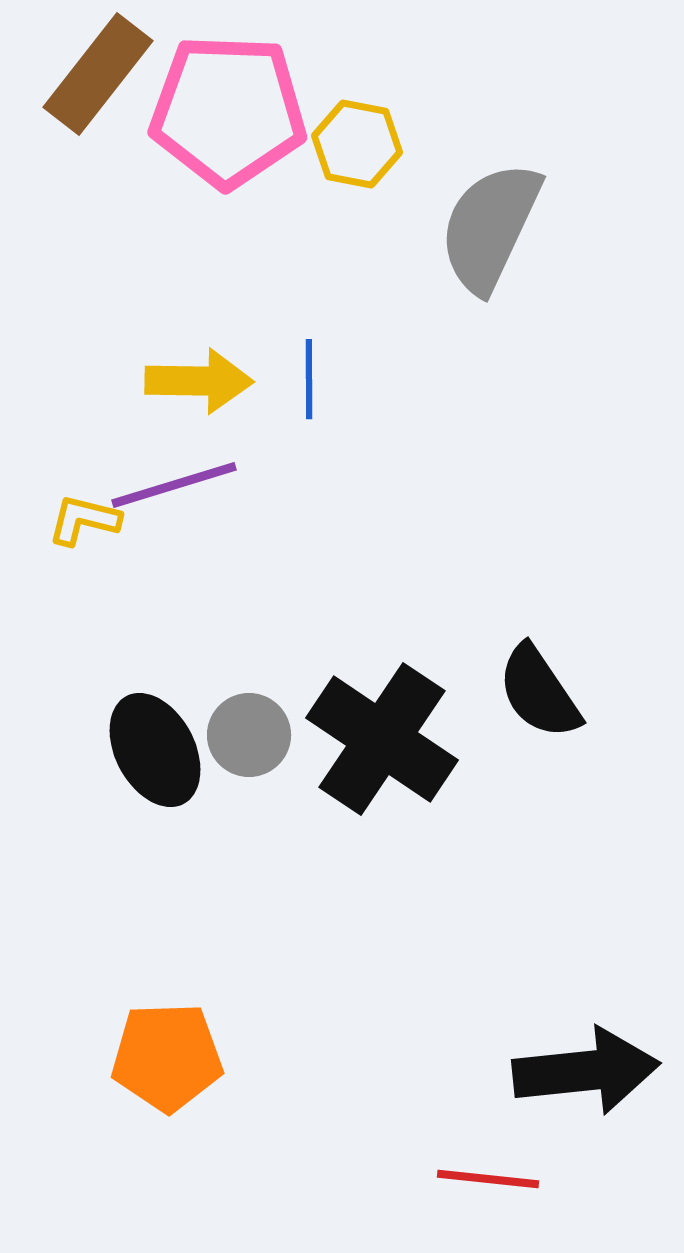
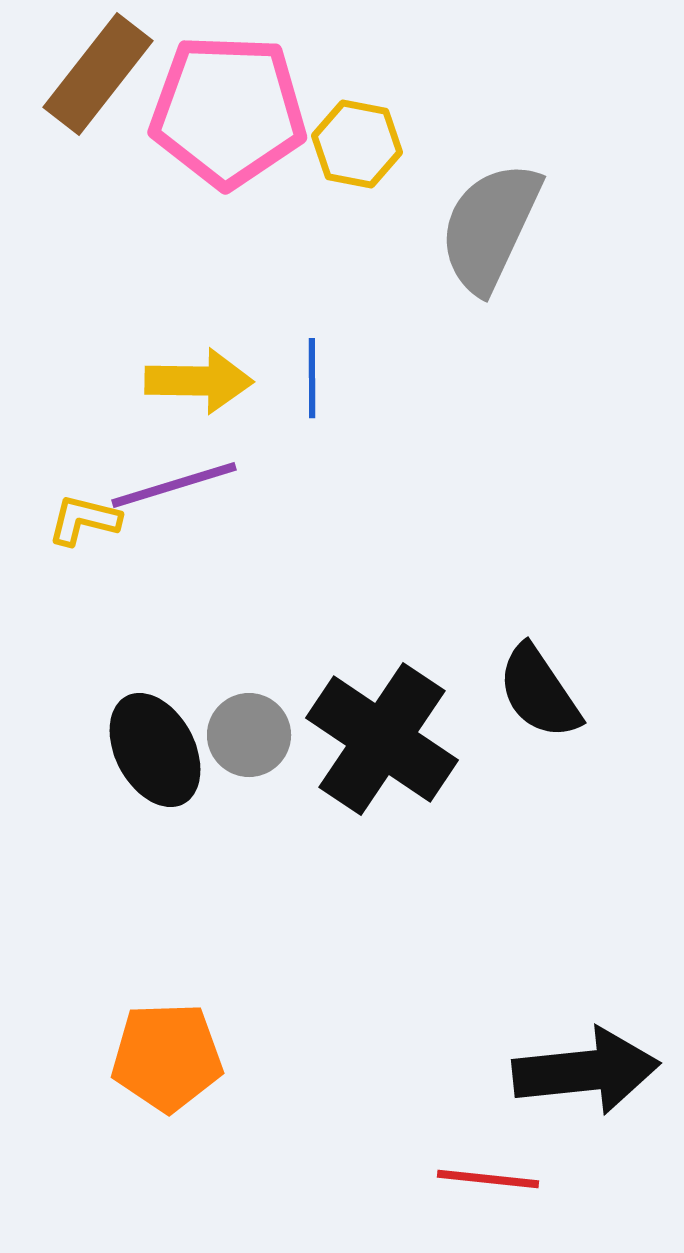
blue line: moved 3 px right, 1 px up
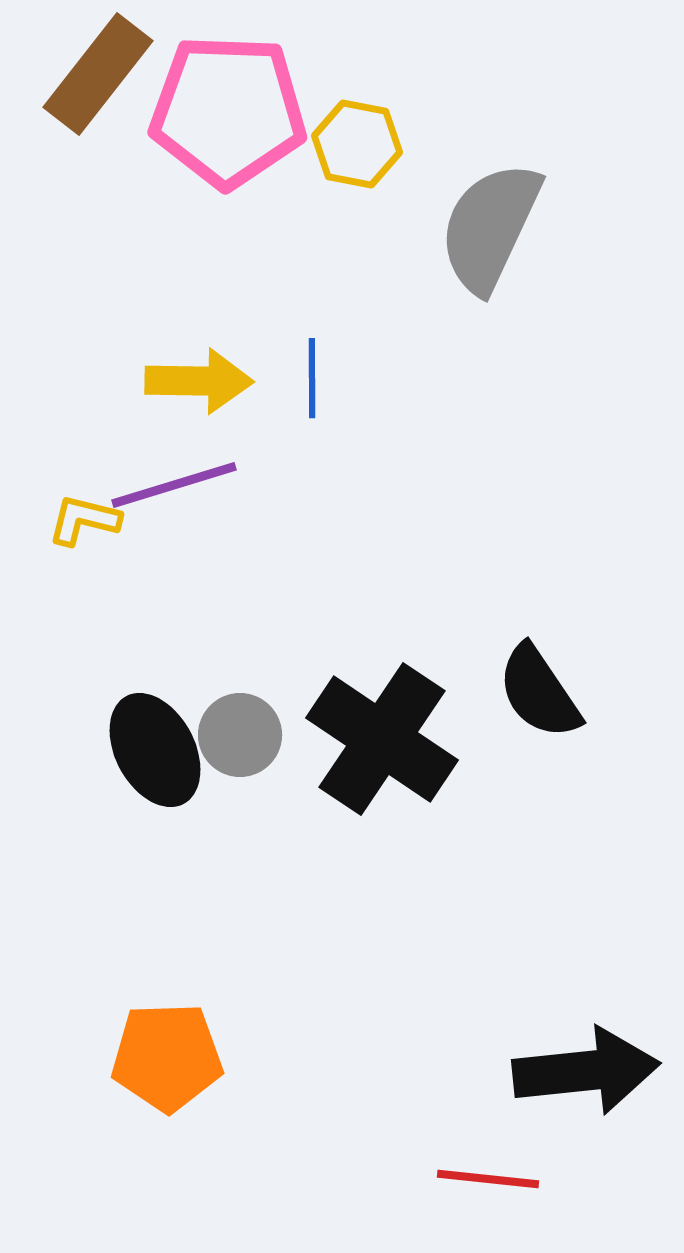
gray circle: moved 9 px left
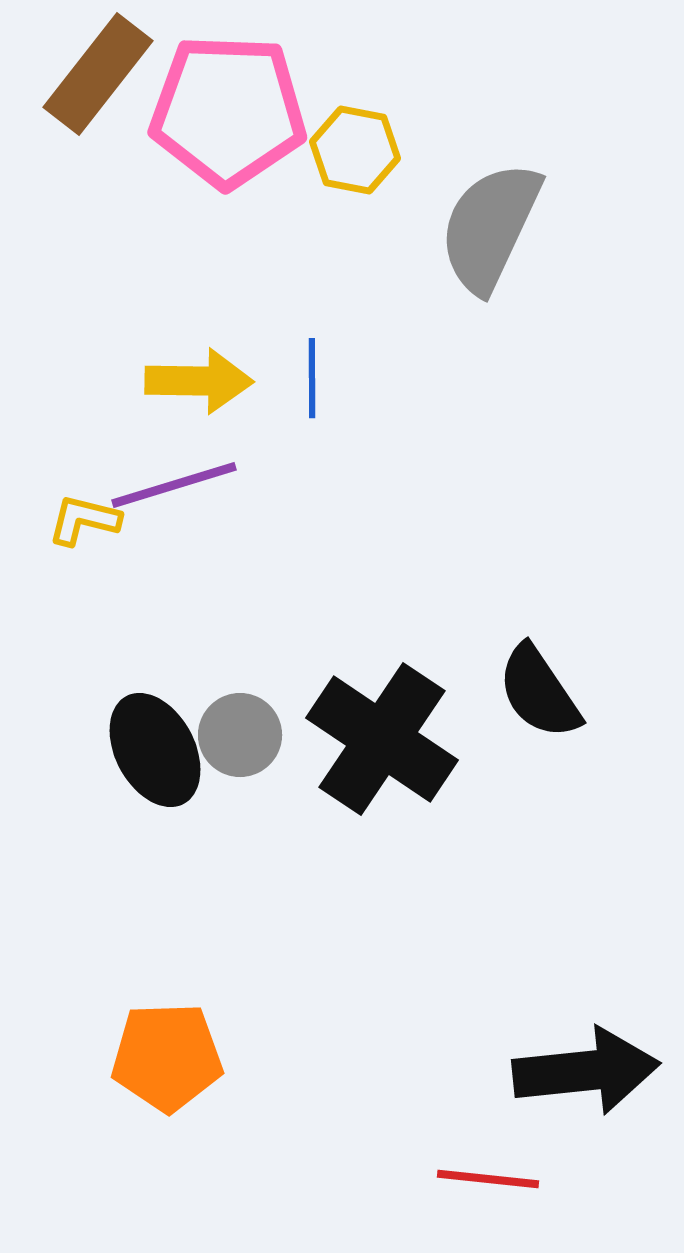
yellow hexagon: moved 2 px left, 6 px down
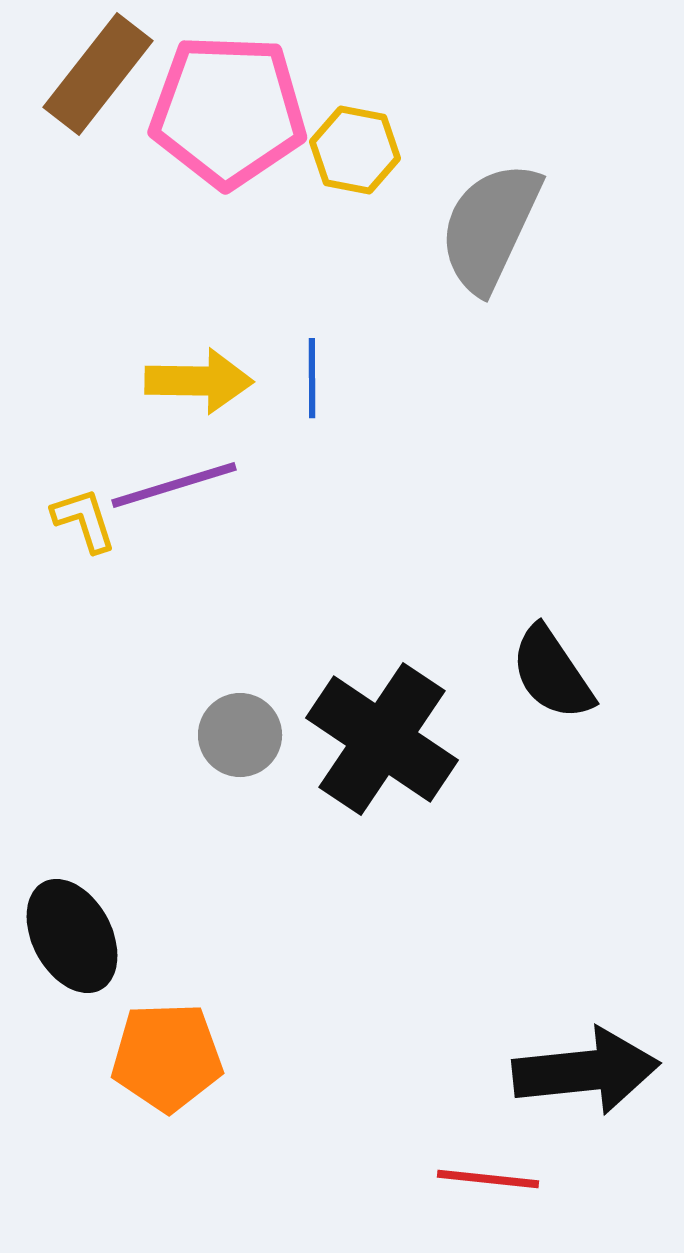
yellow L-shape: rotated 58 degrees clockwise
black semicircle: moved 13 px right, 19 px up
black ellipse: moved 83 px left, 186 px down
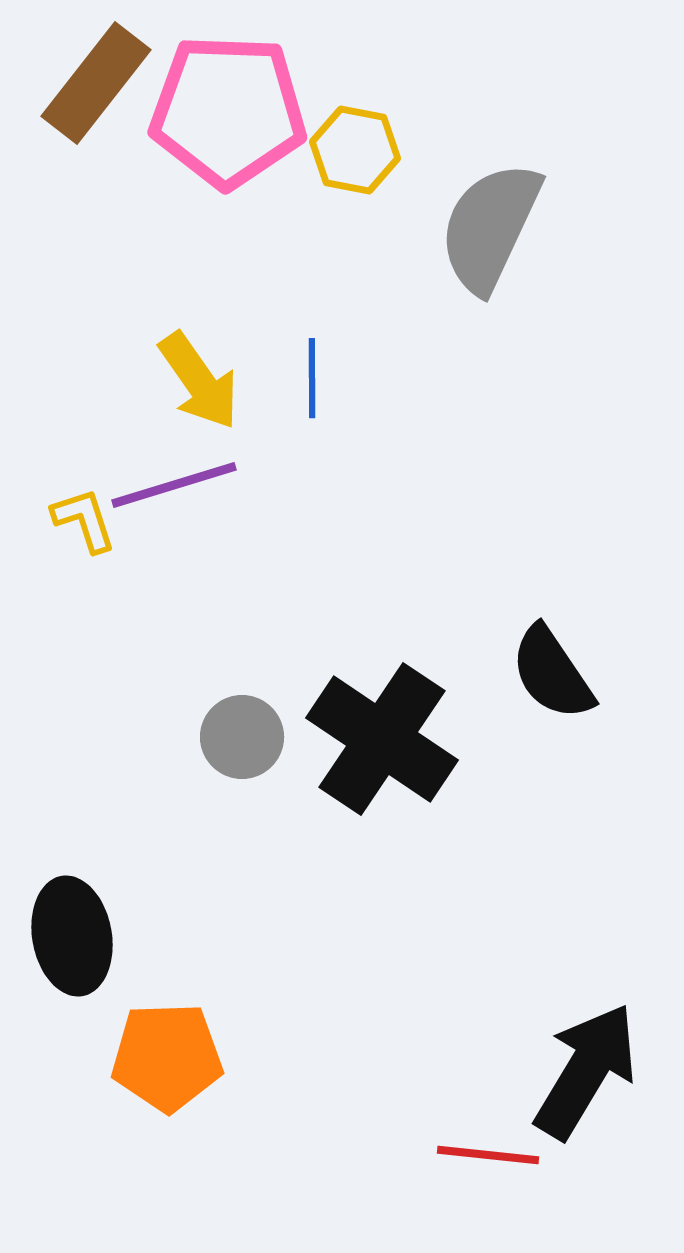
brown rectangle: moved 2 px left, 9 px down
yellow arrow: rotated 54 degrees clockwise
gray circle: moved 2 px right, 2 px down
black ellipse: rotated 18 degrees clockwise
black arrow: rotated 53 degrees counterclockwise
red line: moved 24 px up
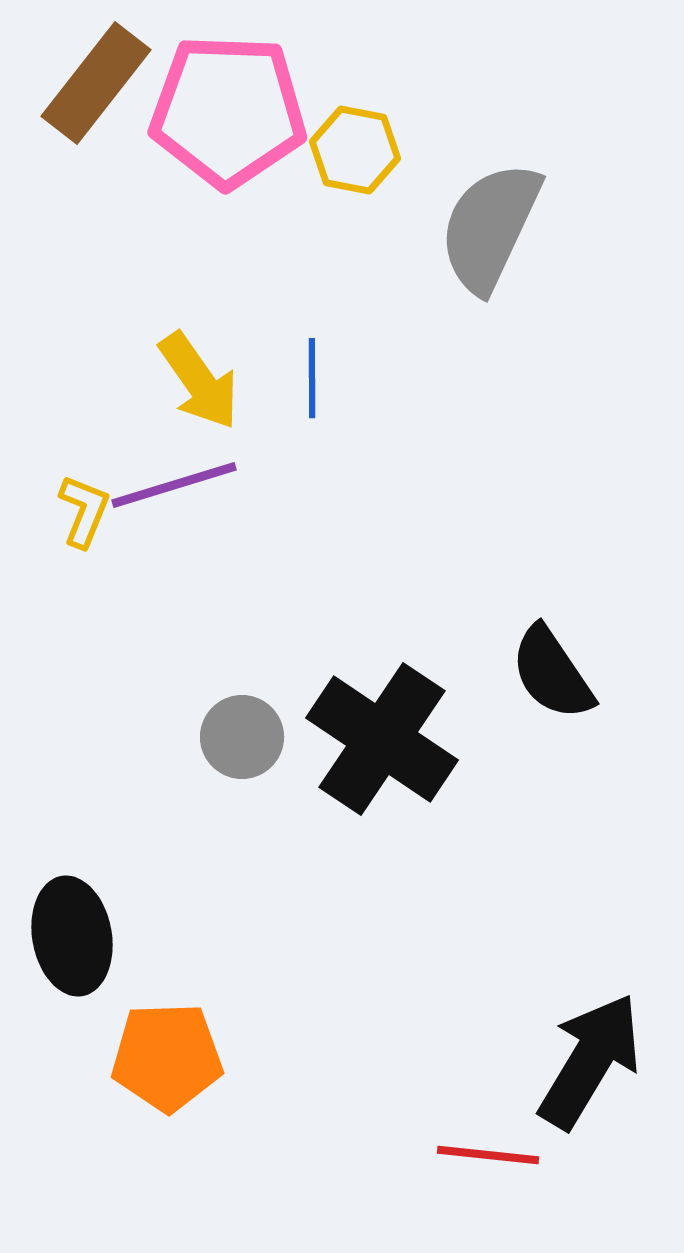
yellow L-shape: moved 9 px up; rotated 40 degrees clockwise
black arrow: moved 4 px right, 10 px up
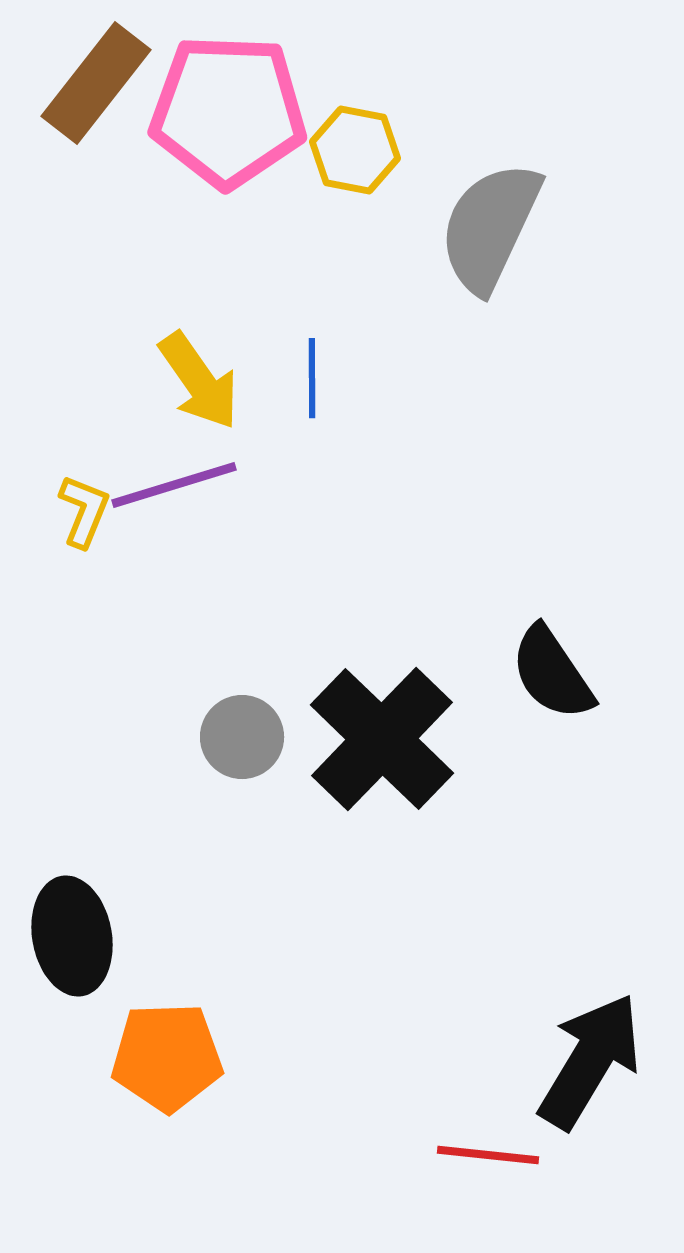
black cross: rotated 10 degrees clockwise
